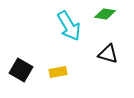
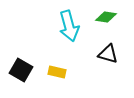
green diamond: moved 1 px right, 3 px down
cyan arrow: rotated 16 degrees clockwise
yellow rectangle: moved 1 px left; rotated 24 degrees clockwise
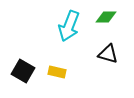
green diamond: rotated 10 degrees counterclockwise
cyan arrow: rotated 36 degrees clockwise
black square: moved 2 px right, 1 px down
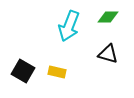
green diamond: moved 2 px right
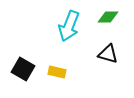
black square: moved 2 px up
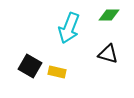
green diamond: moved 1 px right, 2 px up
cyan arrow: moved 2 px down
black square: moved 7 px right, 3 px up
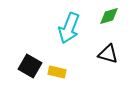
green diamond: moved 1 px down; rotated 15 degrees counterclockwise
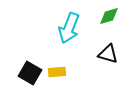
black square: moved 7 px down
yellow rectangle: rotated 18 degrees counterclockwise
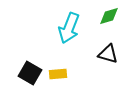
yellow rectangle: moved 1 px right, 2 px down
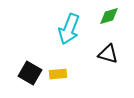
cyan arrow: moved 1 px down
